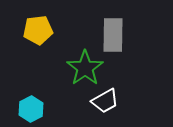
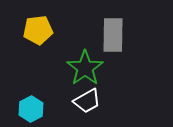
white trapezoid: moved 18 px left
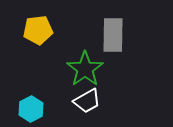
green star: moved 1 px down
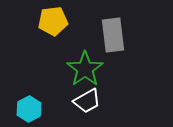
yellow pentagon: moved 15 px right, 9 px up
gray rectangle: rotated 8 degrees counterclockwise
cyan hexagon: moved 2 px left
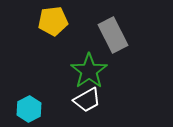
gray rectangle: rotated 20 degrees counterclockwise
green star: moved 4 px right, 2 px down
white trapezoid: moved 1 px up
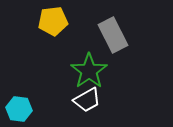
cyan hexagon: moved 10 px left; rotated 25 degrees counterclockwise
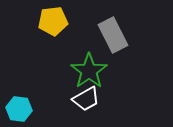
white trapezoid: moved 1 px left, 1 px up
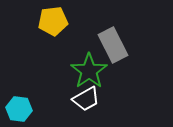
gray rectangle: moved 10 px down
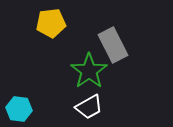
yellow pentagon: moved 2 px left, 2 px down
white trapezoid: moved 3 px right, 8 px down
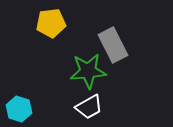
green star: moved 1 px left; rotated 30 degrees clockwise
cyan hexagon: rotated 10 degrees clockwise
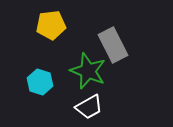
yellow pentagon: moved 2 px down
green star: rotated 27 degrees clockwise
cyan hexagon: moved 21 px right, 27 px up
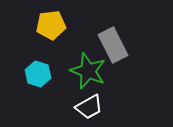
cyan hexagon: moved 2 px left, 8 px up
